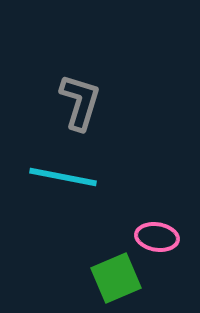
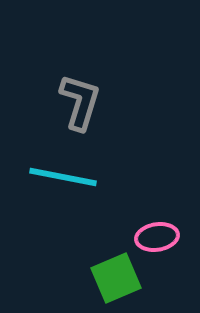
pink ellipse: rotated 18 degrees counterclockwise
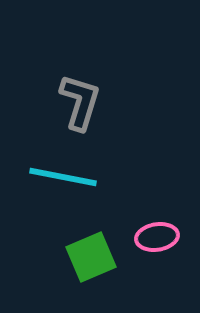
green square: moved 25 px left, 21 px up
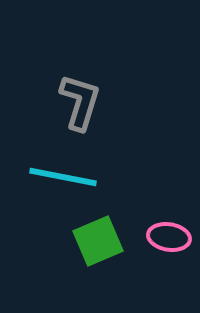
pink ellipse: moved 12 px right; rotated 18 degrees clockwise
green square: moved 7 px right, 16 px up
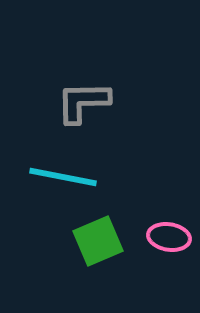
gray L-shape: moved 3 px right; rotated 108 degrees counterclockwise
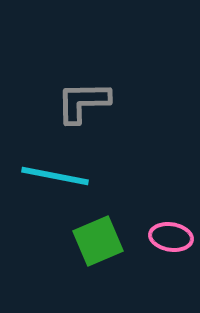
cyan line: moved 8 px left, 1 px up
pink ellipse: moved 2 px right
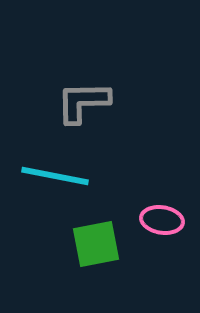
pink ellipse: moved 9 px left, 17 px up
green square: moved 2 px left, 3 px down; rotated 12 degrees clockwise
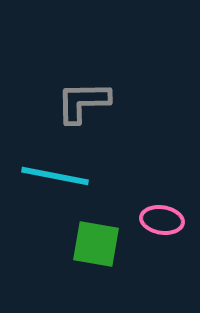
green square: rotated 21 degrees clockwise
